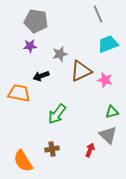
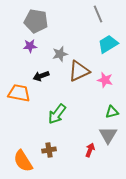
cyan trapezoid: rotated 10 degrees counterclockwise
brown triangle: moved 2 px left
gray triangle: rotated 18 degrees clockwise
brown cross: moved 3 px left, 1 px down
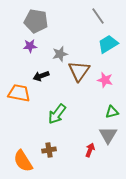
gray line: moved 2 px down; rotated 12 degrees counterclockwise
brown triangle: rotated 30 degrees counterclockwise
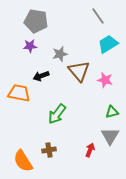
brown triangle: rotated 15 degrees counterclockwise
gray triangle: moved 2 px right, 1 px down
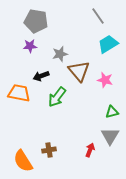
green arrow: moved 17 px up
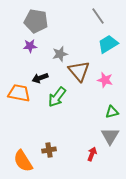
black arrow: moved 1 px left, 2 px down
red arrow: moved 2 px right, 4 px down
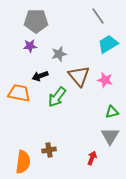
gray pentagon: rotated 10 degrees counterclockwise
gray star: moved 1 px left
brown triangle: moved 5 px down
black arrow: moved 2 px up
red arrow: moved 4 px down
orange semicircle: moved 1 px down; rotated 140 degrees counterclockwise
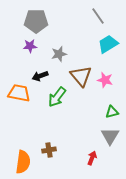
brown triangle: moved 2 px right
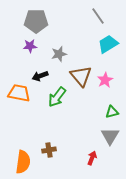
pink star: rotated 28 degrees clockwise
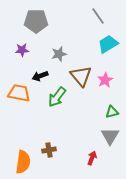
purple star: moved 8 px left, 4 px down
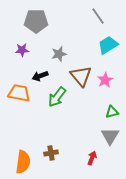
cyan trapezoid: moved 1 px down
brown cross: moved 2 px right, 3 px down
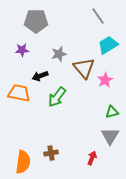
brown triangle: moved 3 px right, 8 px up
